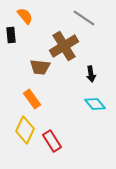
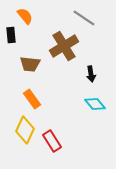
brown trapezoid: moved 10 px left, 3 px up
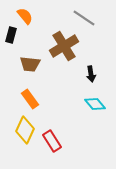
black rectangle: rotated 21 degrees clockwise
orange rectangle: moved 2 px left
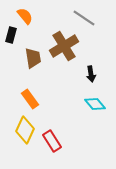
brown trapezoid: moved 3 px right, 6 px up; rotated 105 degrees counterclockwise
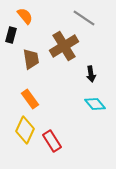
brown trapezoid: moved 2 px left, 1 px down
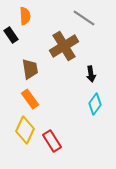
orange semicircle: rotated 36 degrees clockwise
black rectangle: rotated 49 degrees counterclockwise
brown trapezoid: moved 1 px left, 10 px down
cyan diamond: rotated 75 degrees clockwise
